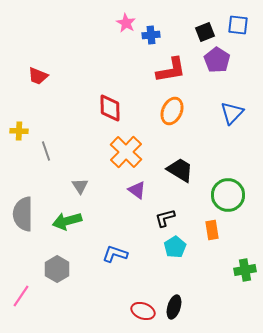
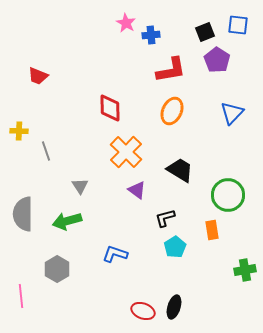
pink line: rotated 40 degrees counterclockwise
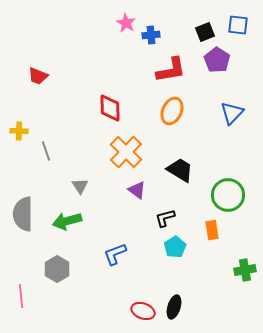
blue L-shape: rotated 40 degrees counterclockwise
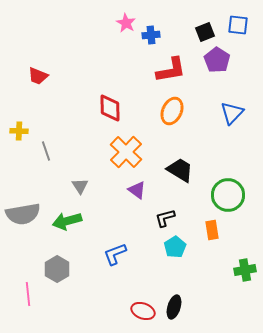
gray semicircle: rotated 100 degrees counterclockwise
pink line: moved 7 px right, 2 px up
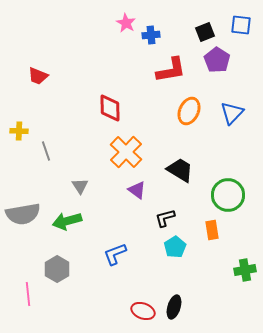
blue square: moved 3 px right
orange ellipse: moved 17 px right
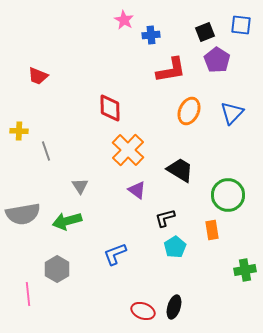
pink star: moved 2 px left, 3 px up
orange cross: moved 2 px right, 2 px up
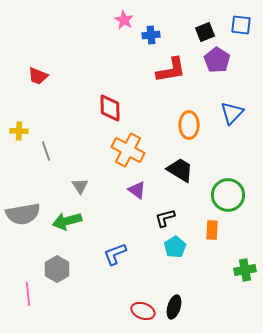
orange ellipse: moved 14 px down; rotated 24 degrees counterclockwise
orange cross: rotated 16 degrees counterclockwise
orange rectangle: rotated 12 degrees clockwise
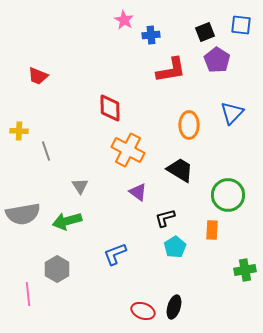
purple triangle: moved 1 px right, 2 px down
